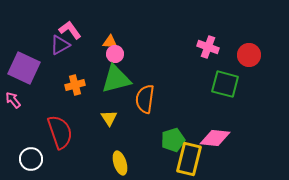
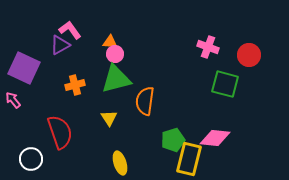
orange semicircle: moved 2 px down
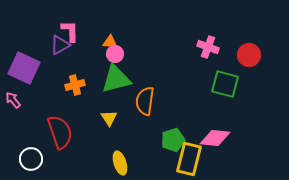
pink L-shape: moved 1 px down; rotated 35 degrees clockwise
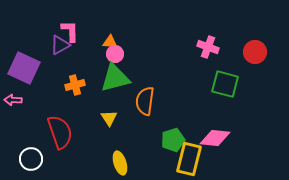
red circle: moved 6 px right, 3 px up
green triangle: moved 1 px left, 1 px up
pink arrow: rotated 48 degrees counterclockwise
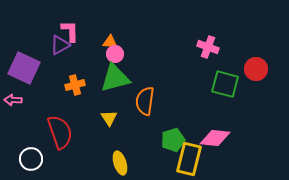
red circle: moved 1 px right, 17 px down
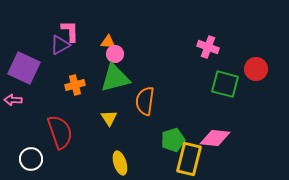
orange triangle: moved 2 px left
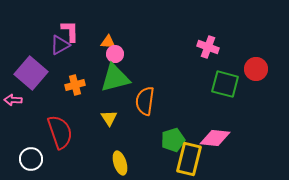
purple square: moved 7 px right, 5 px down; rotated 16 degrees clockwise
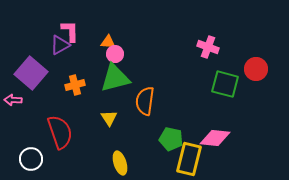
green pentagon: moved 2 px left, 1 px up; rotated 30 degrees clockwise
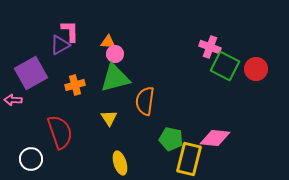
pink cross: moved 2 px right
purple square: rotated 20 degrees clockwise
green square: moved 18 px up; rotated 12 degrees clockwise
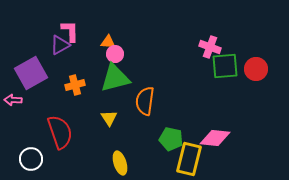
green square: rotated 32 degrees counterclockwise
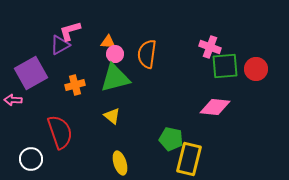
pink L-shape: rotated 105 degrees counterclockwise
orange semicircle: moved 2 px right, 47 px up
yellow triangle: moved 3 px right, 2 px up; rotated 18 degrees counterclockwise
pink diamond: moved 31 px up
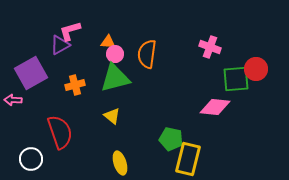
green square: moved 11 px right, 13 px down
yellow rectangle: moved 1 px left
